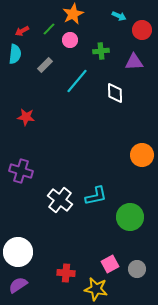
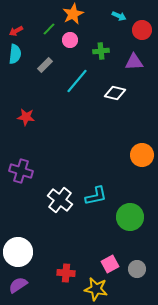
red arrow: moved 6 px left
white diamond: rotated 75 degrees counterclockwise
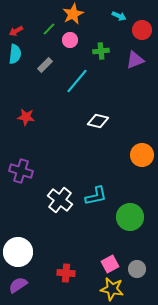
purple triangle: moved 1 px right, 2 px up; rotated 18 degrees counterclockwise
white diamond: moved 17 px left, 28 px down
yellow star: moved 16 px right
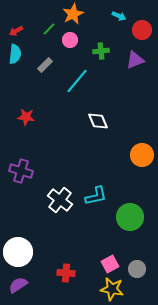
white diamond: rotated 55 degrees clockwise
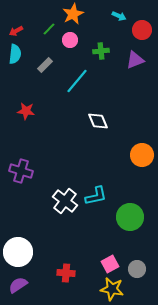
red star: moved 6 px up
white cross: moved 5 px right, 1 px down
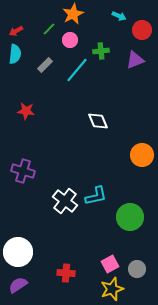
cyan line: moved 11 px up
purple cross: moved 2 px right
yellow star: rotated 30 degrees counterclockwise
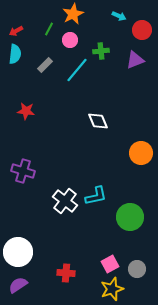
green line: rotated 16 degrees counterclockwise
orange circle: moved 1 px left, 2 px up
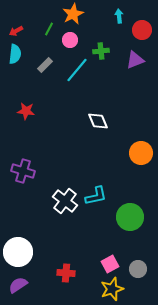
cyan arrow: rotated 120 degrees counterclockwise
gray circle: moved 1 px right
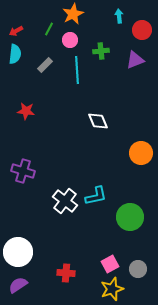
cyan line: rotated 44 degrees counterclockwise
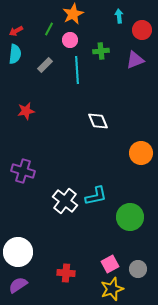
red star: rotated 18 degrees counterclockwise
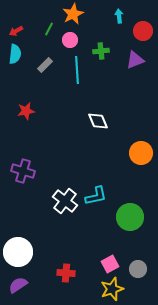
red circle: moved 1 px right, 1 px down
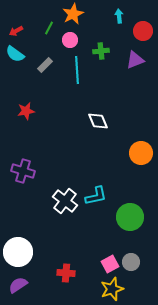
green line: moved 1 px up
cyan semicircle: rotated 120 degrees clockwise
gray circle: moved 7 px left, 7 px up
